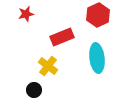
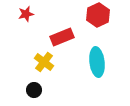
cyan ellipse: moved 4 px down
yellow cross: moved 4 px left, 4 px up
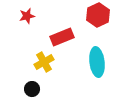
red star: moved 1 px right, 2 px down
yellow cross: rotated 24 degrees clockwise
black circle: moved 2 px left, 1 px up
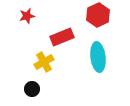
cyan ellipse: moved 1 px right, 5 px up
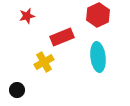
black circle: moved 15 px left, 1 px down
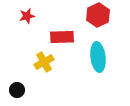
red rectangle: rotated 20 degrees clockwise
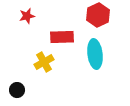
cyan ellipse: moved 3 px left, 3 px up
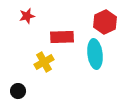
red hexagon: moved 7 px right, 7 px down
black circle: moved 1 px right, 1 px down
